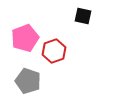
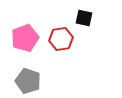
black square: moved 1 px right, 2 px down
red hexagon: moved 7 px right, 12 px up; rotated 10 degrees clockwise
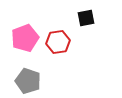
black square: moved 2 px right; rotated 24 degrees counterclockwise
red hexagon: moved 3 px left, 3 px down
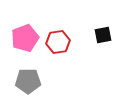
black square: moved 17 px right, 17 px down
gray pentagon: rotated 20 degrees counterclockwise
